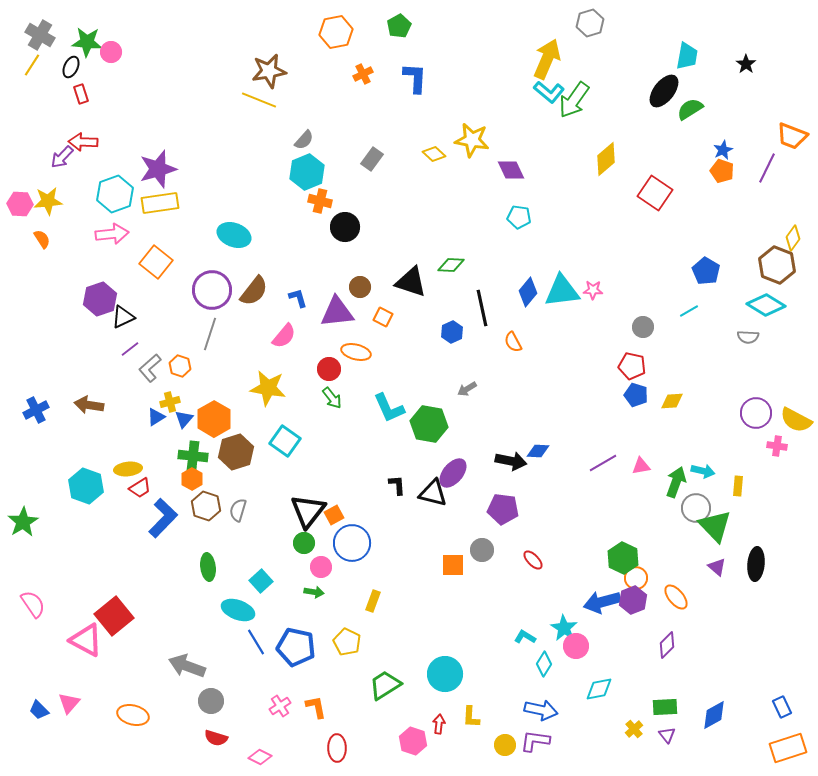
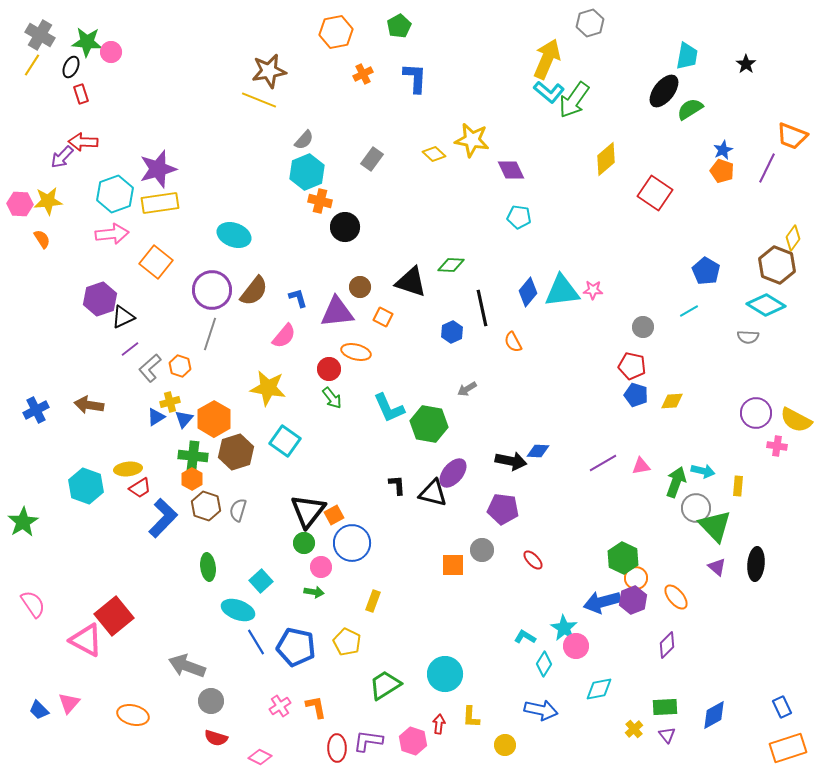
purple L-shape at (535, 741): moved 167 px left
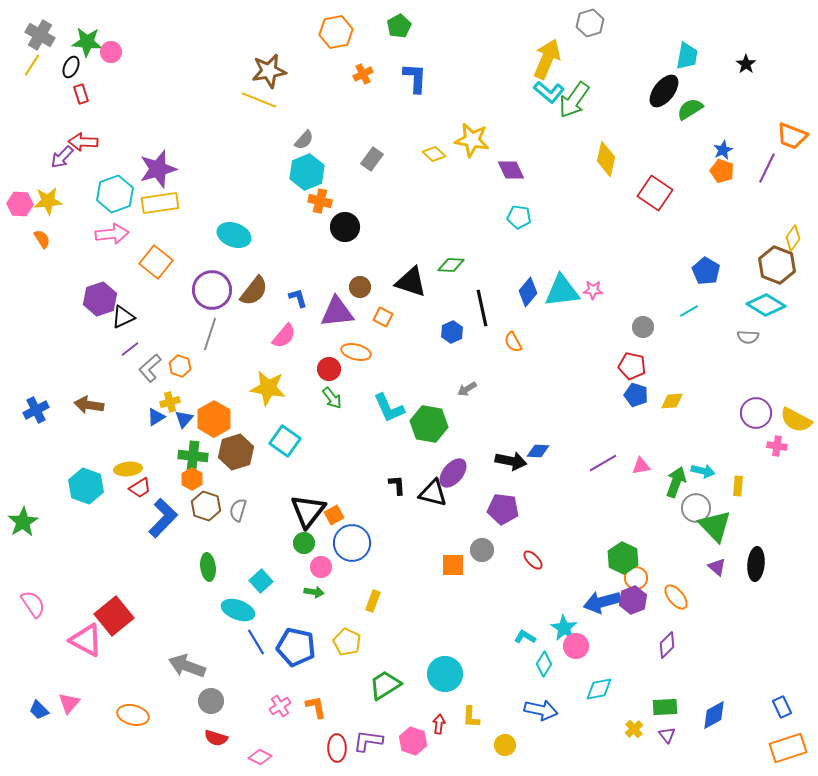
yellow diamond at (606, 159): rotated 36 degrees counterclockwise
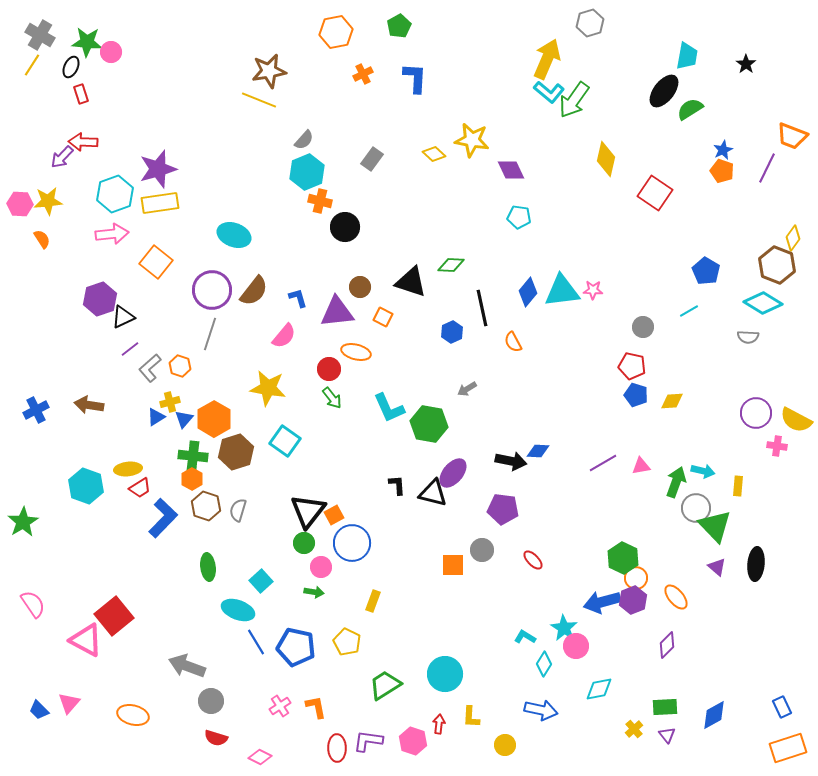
cyan diamond at (766, 305): moved 3 px left, 2 px up
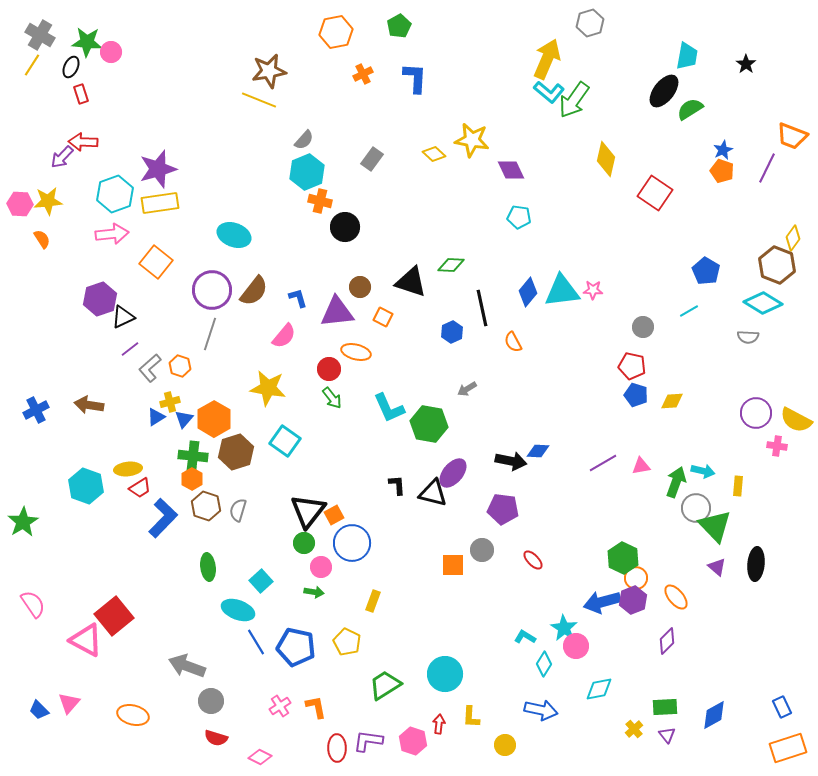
purple diamond at (667, 645): moved 4 px up
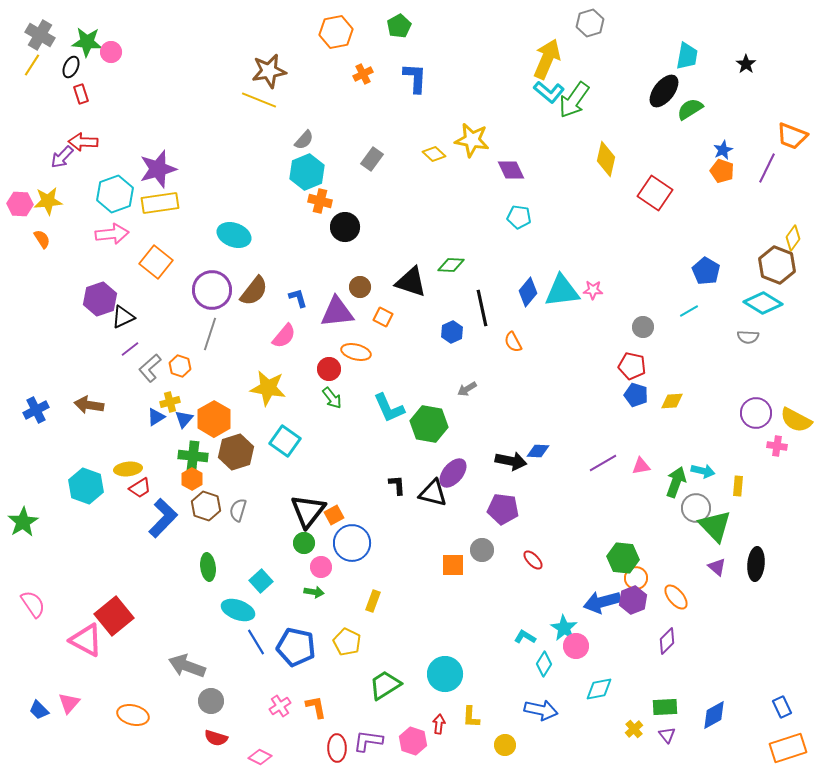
green hexagon at (623, 558): rotated 20 degrees counterclockwise
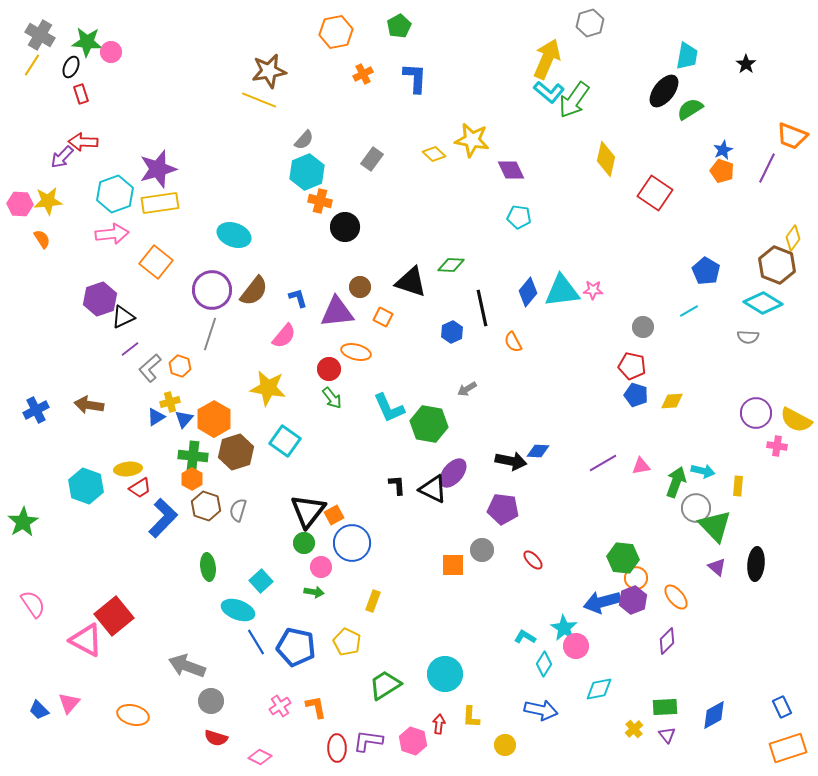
black triangle at (433, 493): moved 4 px up; rotated 12 degrees clockwise
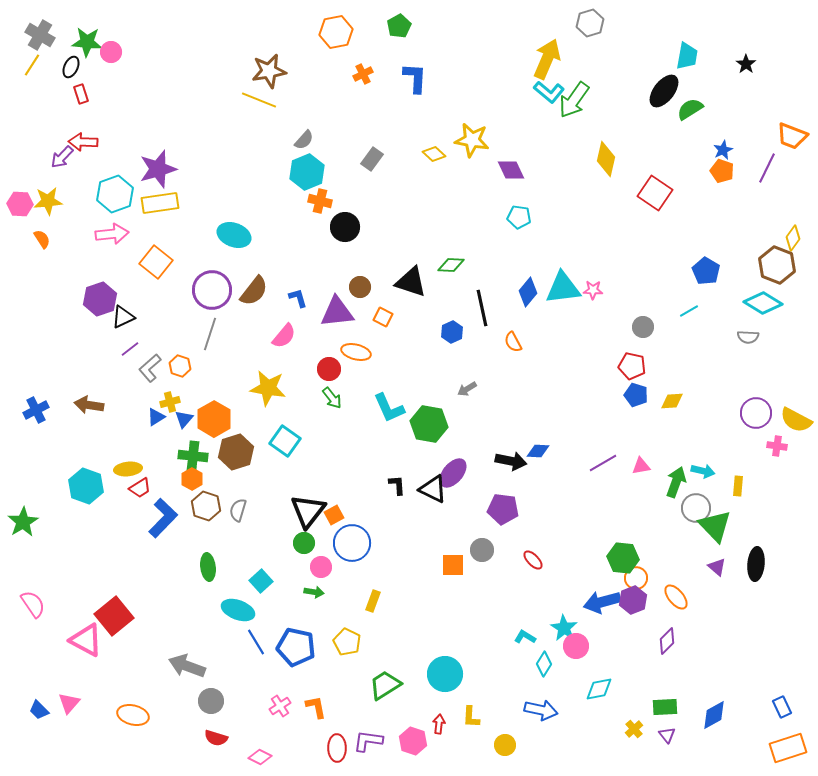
cyan triangle at (562, 291): moved 1 px right, 3 px up
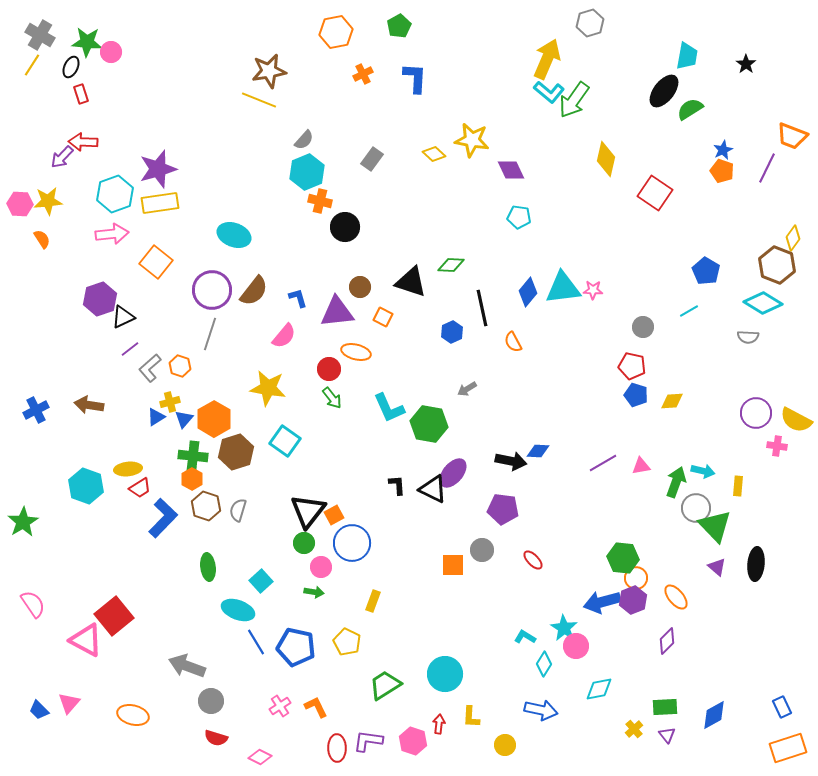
orange L-shape at (316, 707): rotated 15 degrees counterclockwise
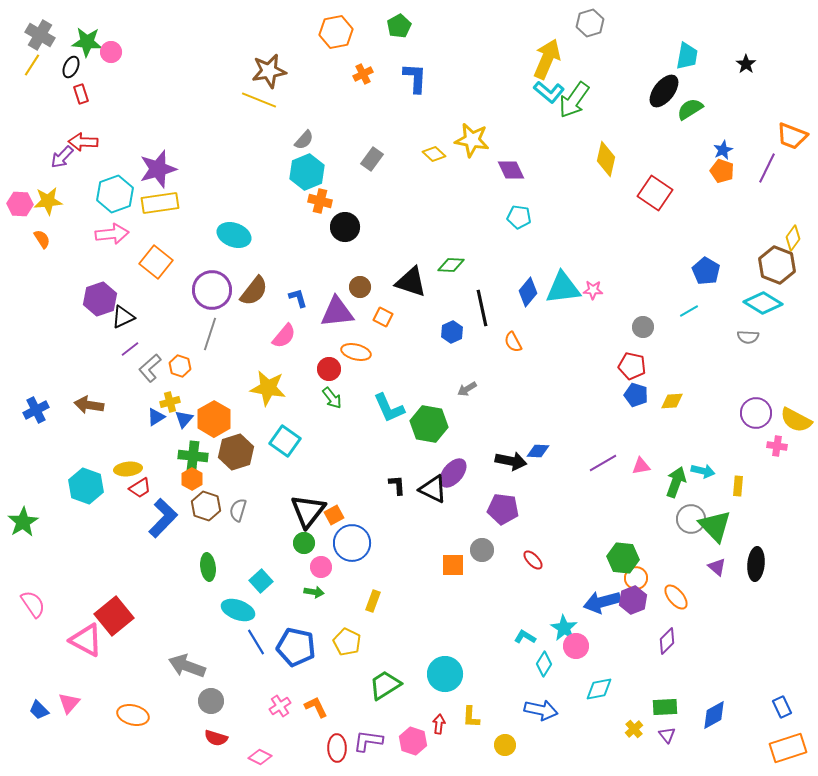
gray circle at (696, 508): moved 5 px left, 11 px down
